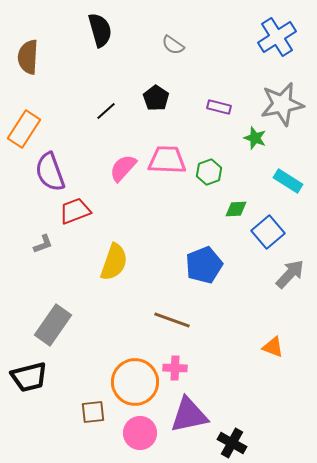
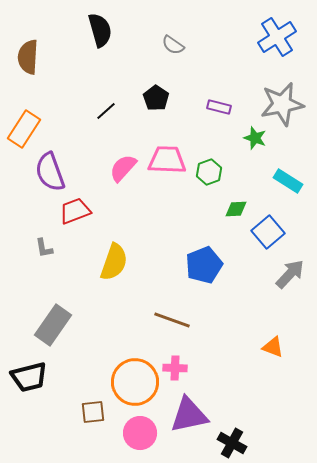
gray L-shape: moved 1 px right, 4 px down; rotated 100 degrees clockwise
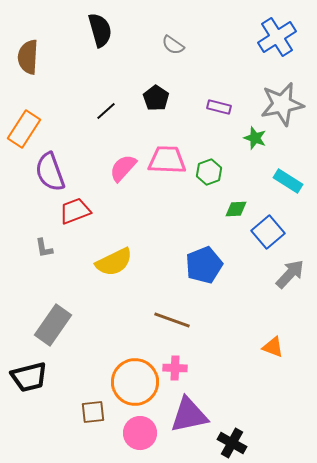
yellow semicircle: rotated 45 degrees clockwise
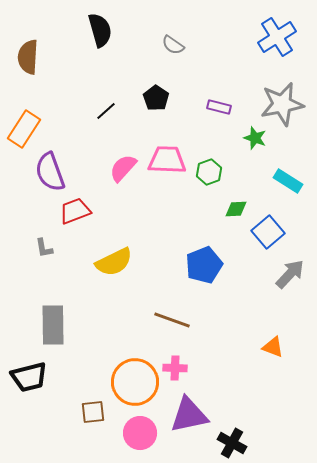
gray rectangle: rotated 36 degrees counterclockwise
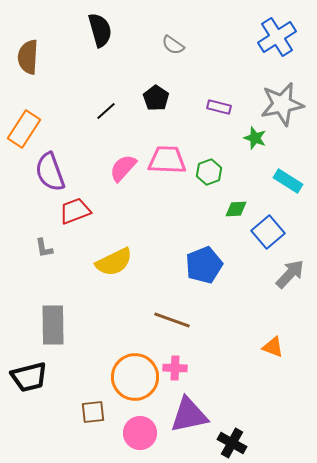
orange circle: moved 5 px up
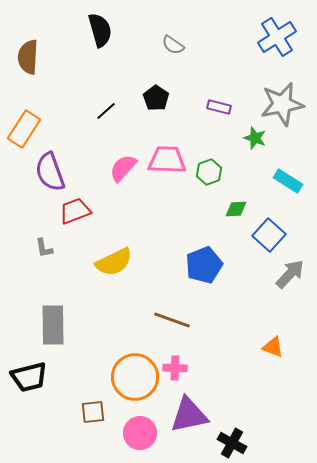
blue square: moved 1 px right, 3 px down; rotated 8 degrees counterclockwise
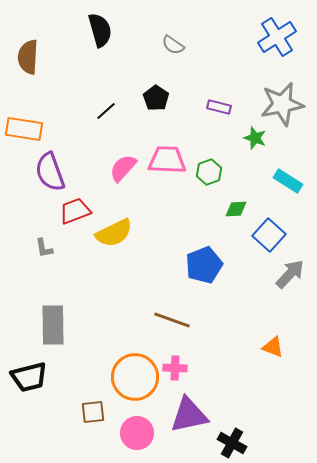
orange rectangle: rotated 66 degrees clockwise
yellow semicircle: moved 29 px up
pink circle: moved 3 px left
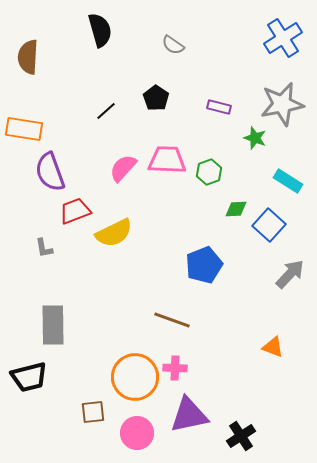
blue cross: moved 6 px right, 1 px down
blue square: moved 10 px up
black cross: moved 9 px right, 7 px up; rotated 28 degrees clockwise
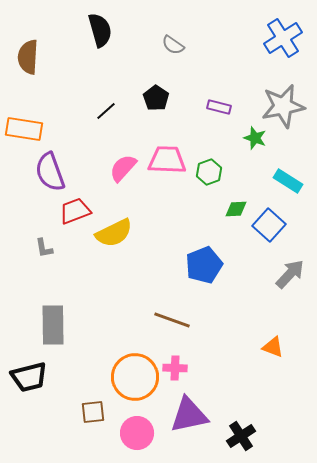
gray star: moved 1 px right, 2 px down
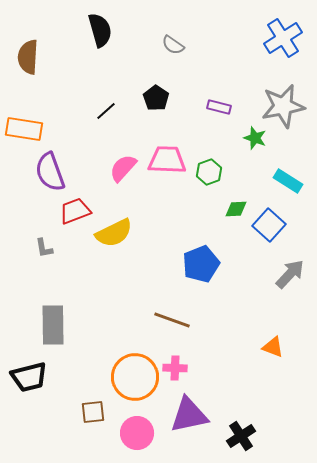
blue pentagon: moved 3 px left, 1 px up
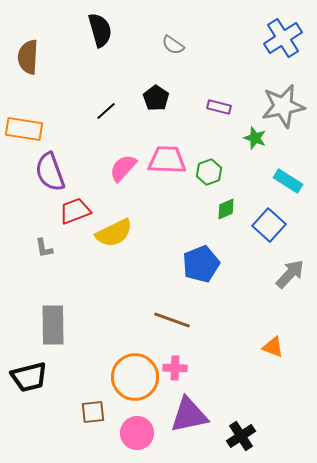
green diamond: moved 10 px left; rotated 20 degrees counterclockwise
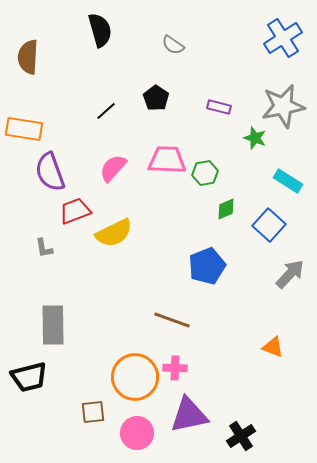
pink semicircle: moved 10 px left
green hexagon: moved 4 px left, 1 px down; rotated 10 degrees clockwise
blue pentagon: moved 6 px right, 2 px down
